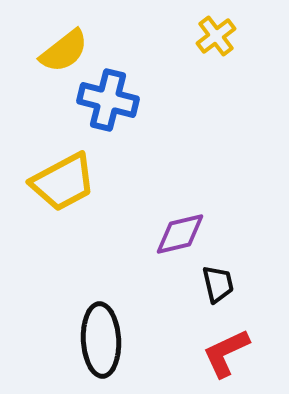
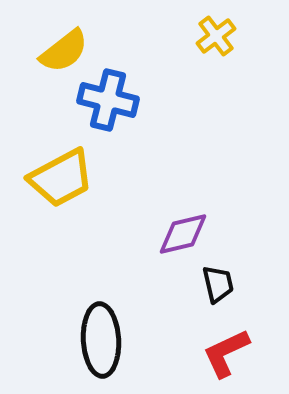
yellow trapezoid: moved 2 px left, 4 px up
purple diamond: moved 3 px right
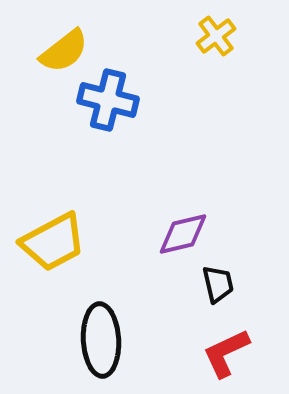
yellow trapezoid: moved 8 px left, 64 px down
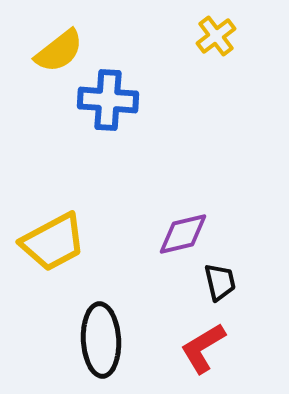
yellow semicircle: moved 5 px left
blue cross: rotated 10 degrees counterclockwise
black trapezoid: moved 2 px right, 2 px up
red L-shape: moved 23 px left, 5 px up; rotated 6 degrees counterclockwise
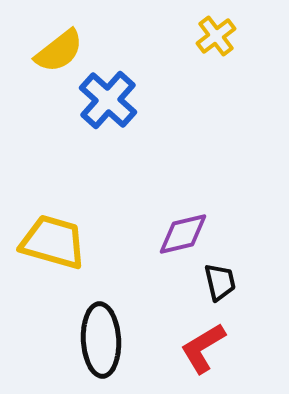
blue cross: rotated 38 degrees clockwise
yellow trapezoid: rotated 136 degrees counterclockwise
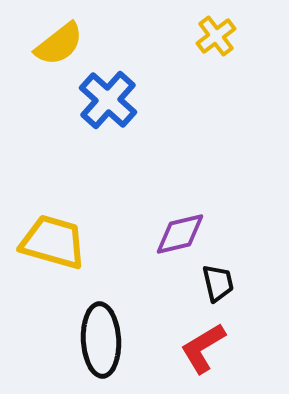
yellow semicircle: moved 7 px up
purple diamond: moved 3 px left
black trapezoid: moved 2 px left, 1 px down
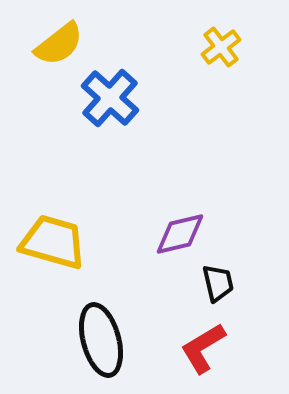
yellow cross: moved 5 px right, 11 px down
blue cross: moved 2 px right, 2 px up
black ellipse: rotated 12 degrees counterclockwise
